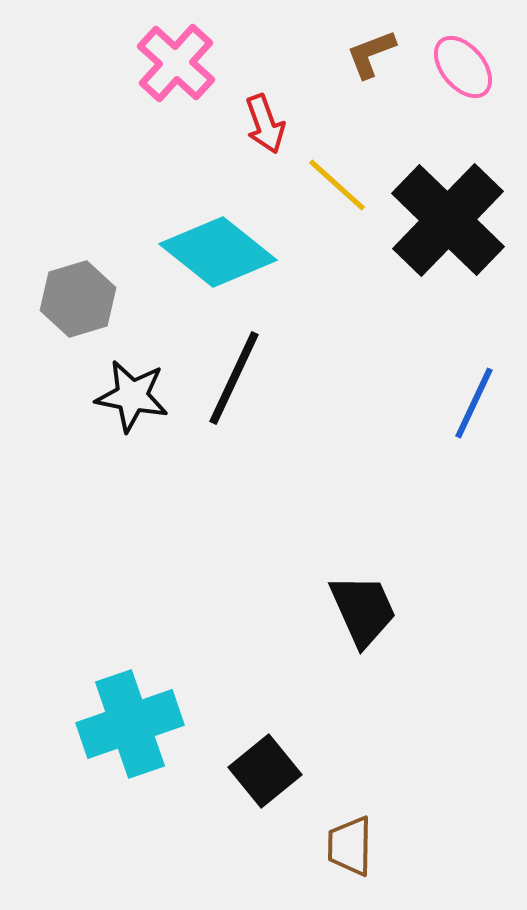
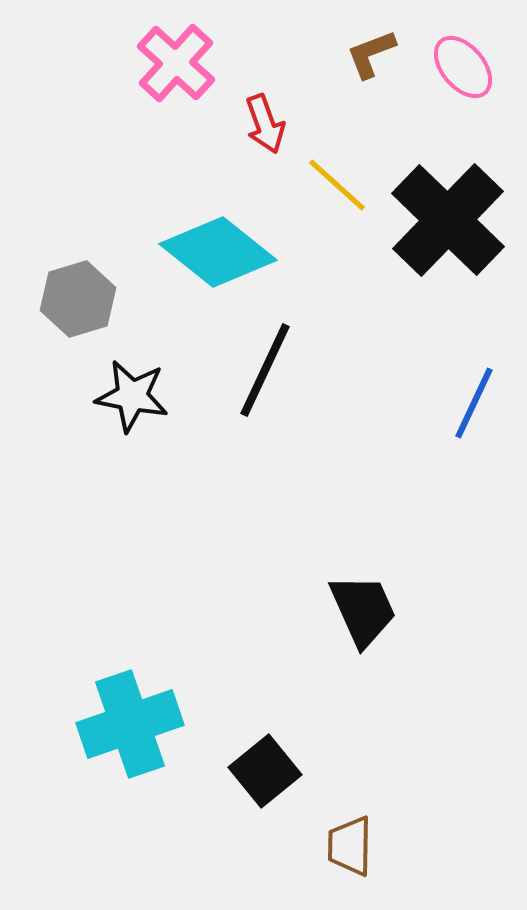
black line: moved 31 px right, 8 px up
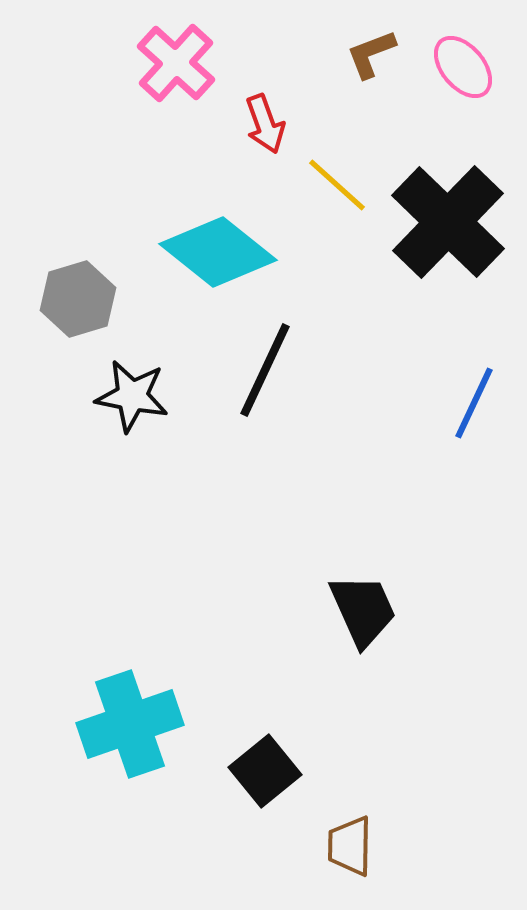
black cross: moved 2 px down
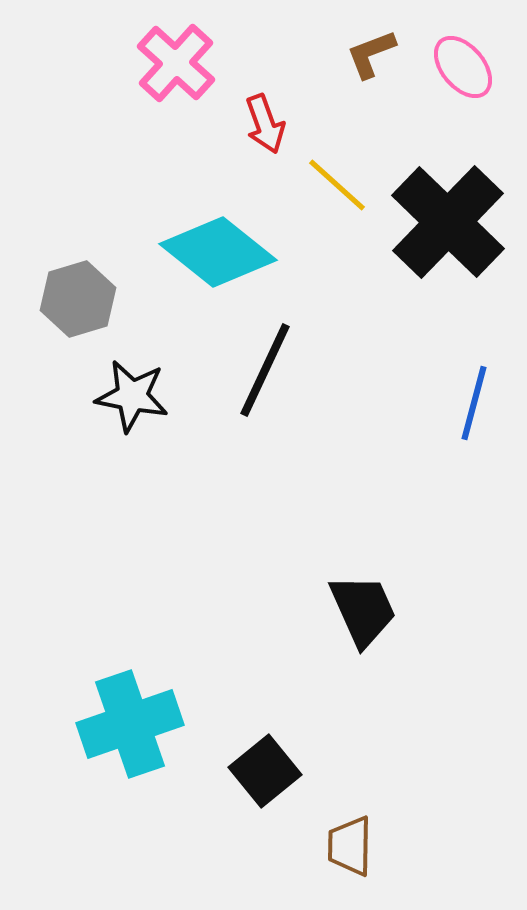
blue line: rotated 10 degrees counterclockwise
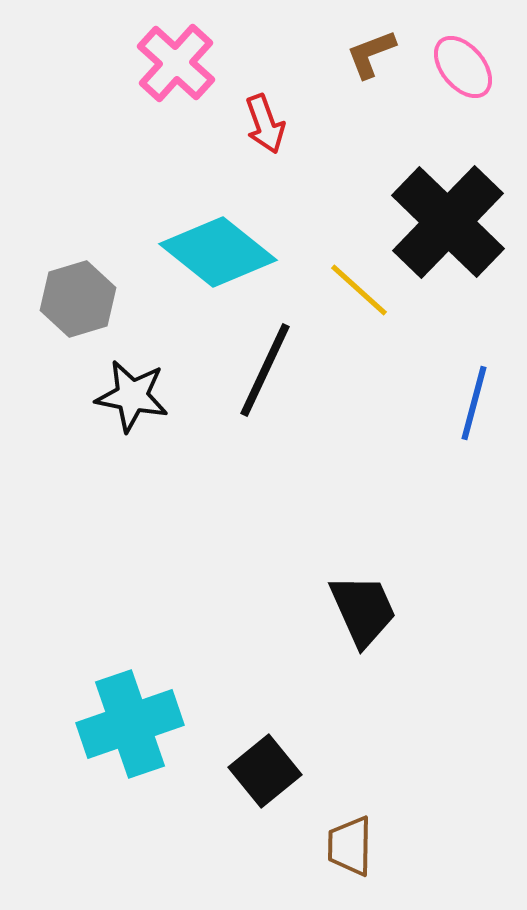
yellow line: moved 22 px right, 105 px down
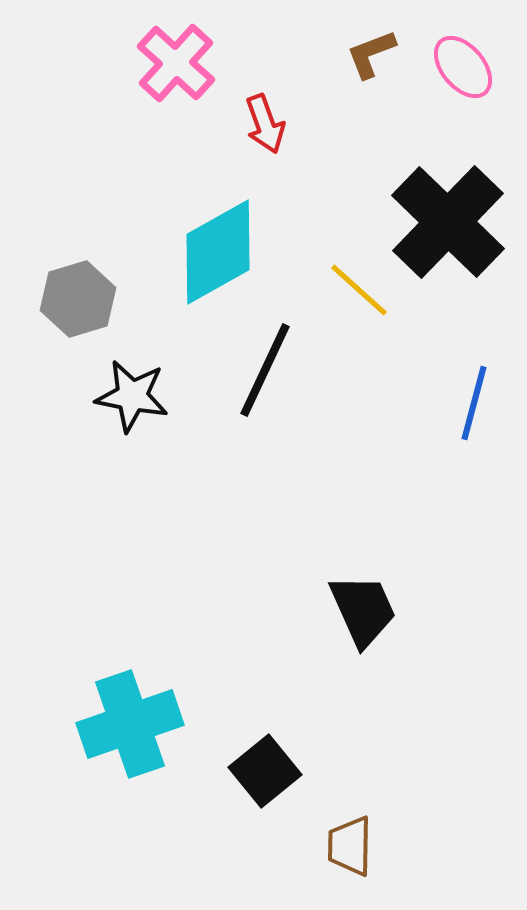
cyan diamond: rotated 68 degrees counterclockwise
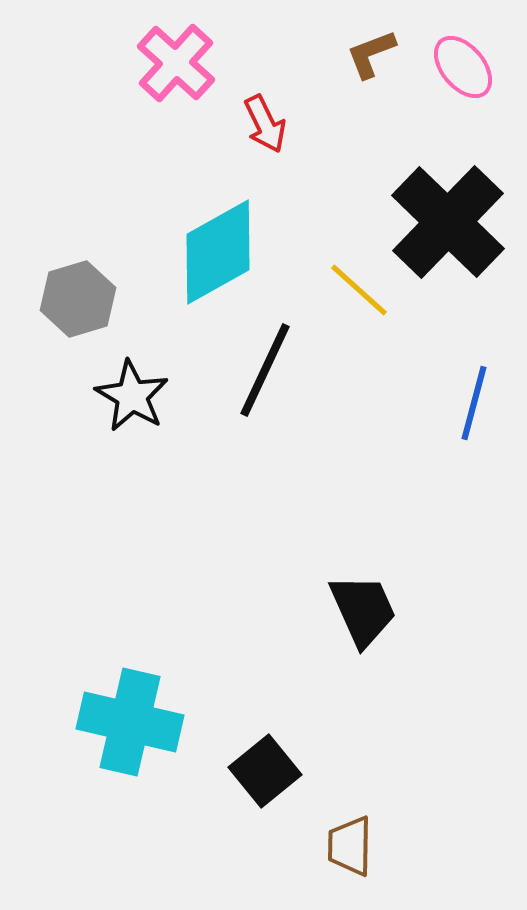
red arrow: rotated 6 degrees counterclockwise
black star: rotated 20 degrees clockwise
cyan cross: moved 2 px up; rotated 32 degrees clockwise
